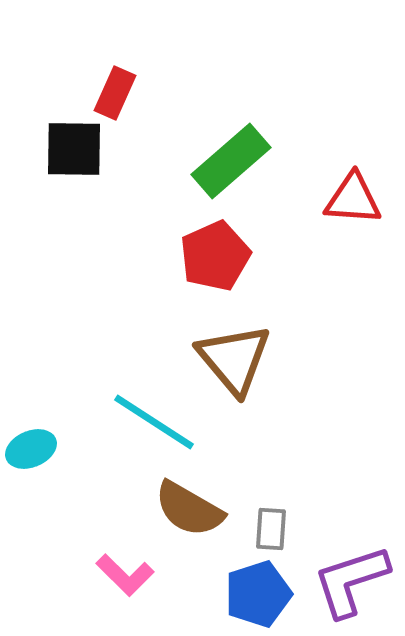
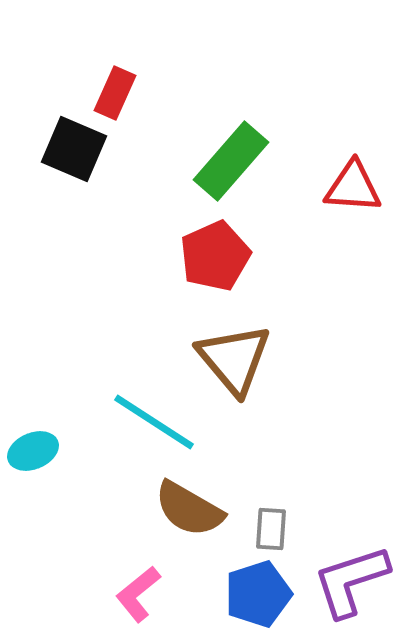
black square: rotated 22 degrees clockwise
green rectangle: rotated 8 degrees counterclockwise
red triangle: moved 12 px up
cyan ellipse: moved 2 px right, 2 px down
pink L-shape: moved 13 px right, 19 px down; rotated 96 degrees clockwise
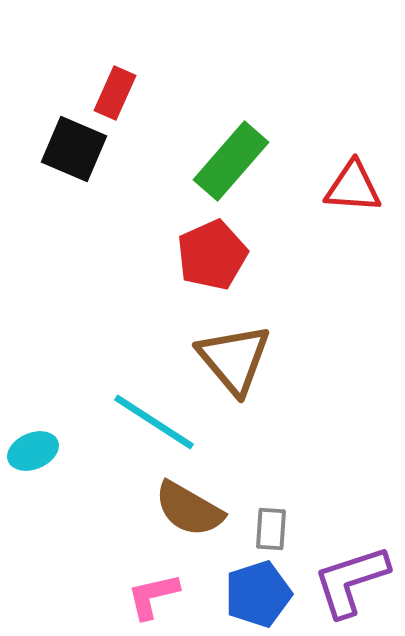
red pentagon: moved 3 px left, 1 px up
pink L-shape: moved 15 px right, 2 px down; rotated 26 degrees clockwise
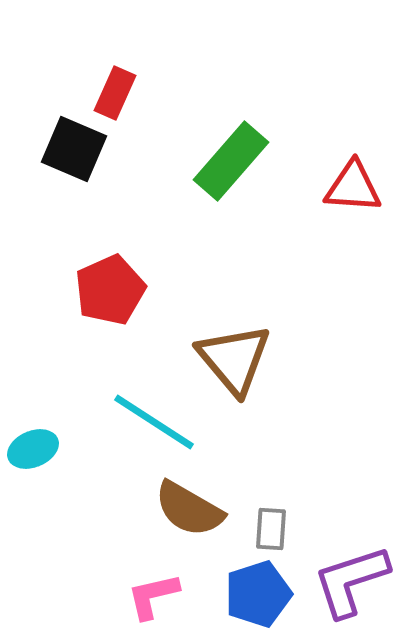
red pentagon: moved 102 px left, 35 px down
cyan ellipse: moved 2 px up
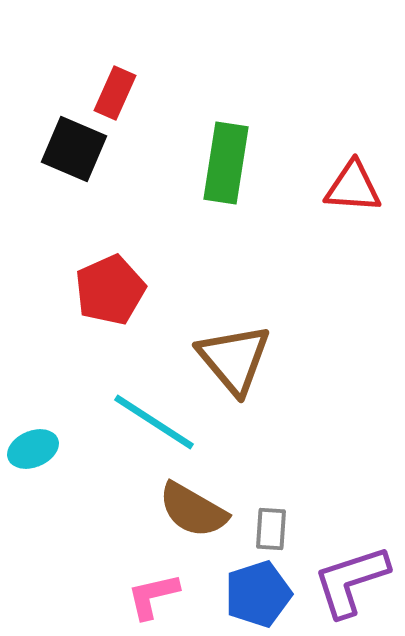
green rectangle: moved 5 px left, 2 px down; rotated 32 degrees counterclockwise
brown semicircle: moved 4 px right, 1 px down
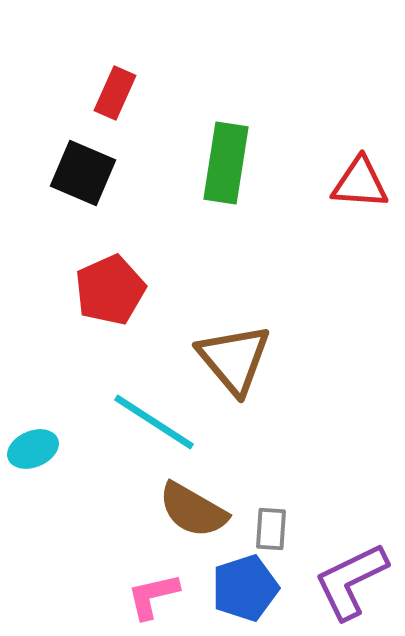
black square: moved 9 px right, 24 px down
red triangle: moved 7 px right, 4 px up
purple L-shape: rotated 8 degrees counterclockwise
blue pentagon: moved 13 px left, 6 px up
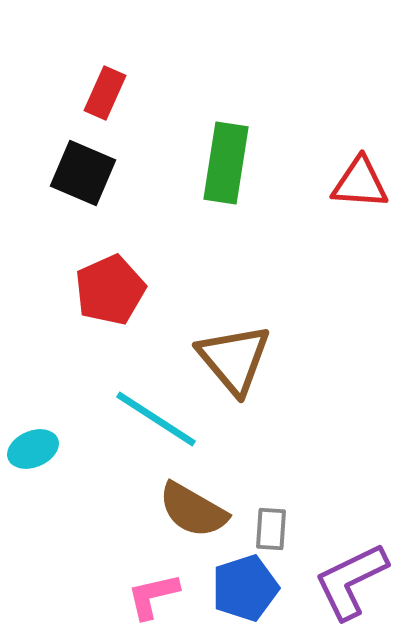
red rectangle: moved 10 px left
cyan line: moved 2 px right, 3 px up
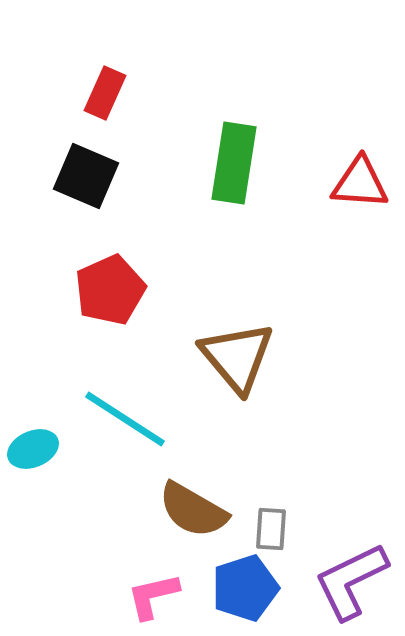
green rectangle: moved 8 px right
black square: moved 3 px right, 3 px down
brown triangle: moved 3 px right, 2 px up
cyan line: moved 31 px left
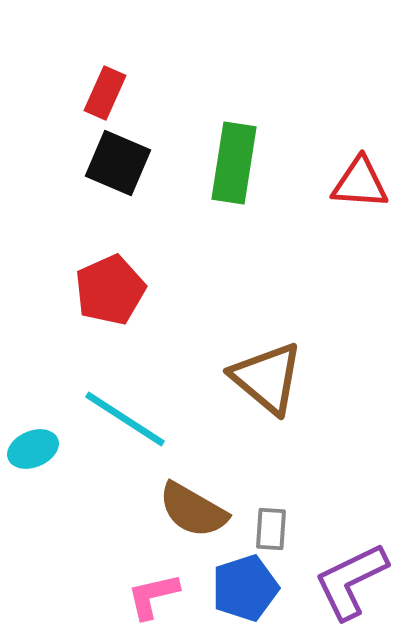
black square: moved 32 px right, 13 px up
brown triangle: moved 30 px right, 21 px down; rotated 10 degrees counterclockwise
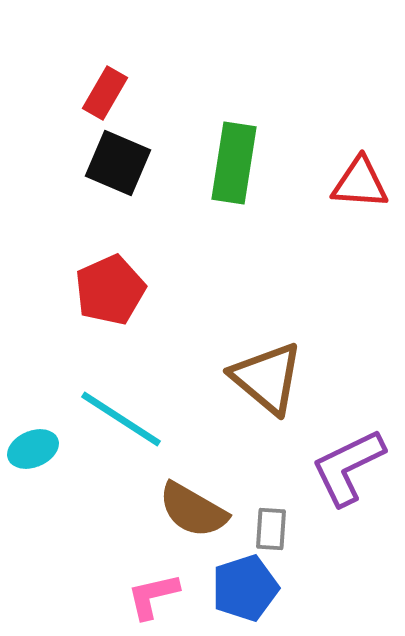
red rectangle: rotated 6 degrees clockwise
cyan line: moved 4 px left
purple L-shape: moved 3 px left, 114 px up
